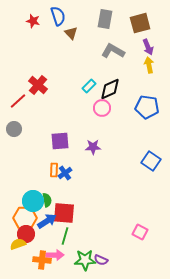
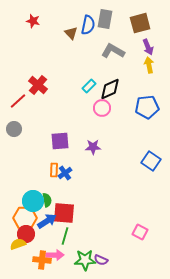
blue semicircle: moved 30 px right, 9 px down; rotated 30 degrees clockwise
blue pentagon: rotated 15 degrees counterclockwise
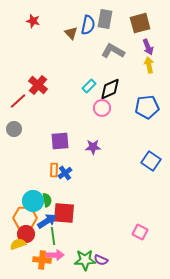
green line: moved 12 px left; rotated 24 degrees counterclockwise
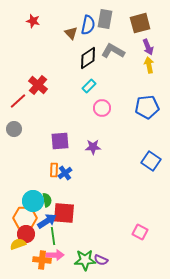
black diamond: moved 22 px left, 31 px up; rotated 10 degrees counterclockwise
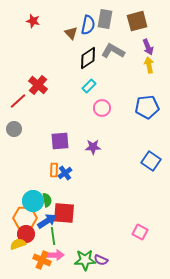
brown square: moved 3 px left, 2 px up
orange cross: rotated 18 degrees clockwise
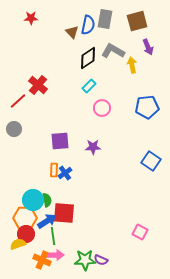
red star: moved 2 px left, 3 px up; rotated 16 degrees counterclockwise
brown triangle: moved 1 px right, 1 px up
yellow arrow: moved 17 px left
cyan circle: moved 1 px up
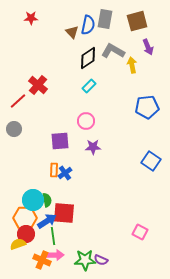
pink circle: moved 16 px left, 13 px down
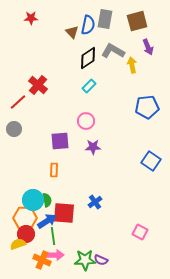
red line: moved 1 px down
blue cross: moved 30 px right, 29 px down
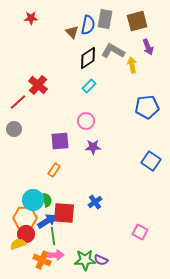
orange rectangle: rotated 32 degrees clockwise
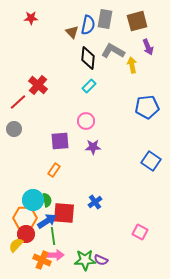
black diamond: rotated 50 degrees counterclockwise
yellow semicircle: moved 2 px left, 1 px down; rotated 28 degrees counterclockwise
